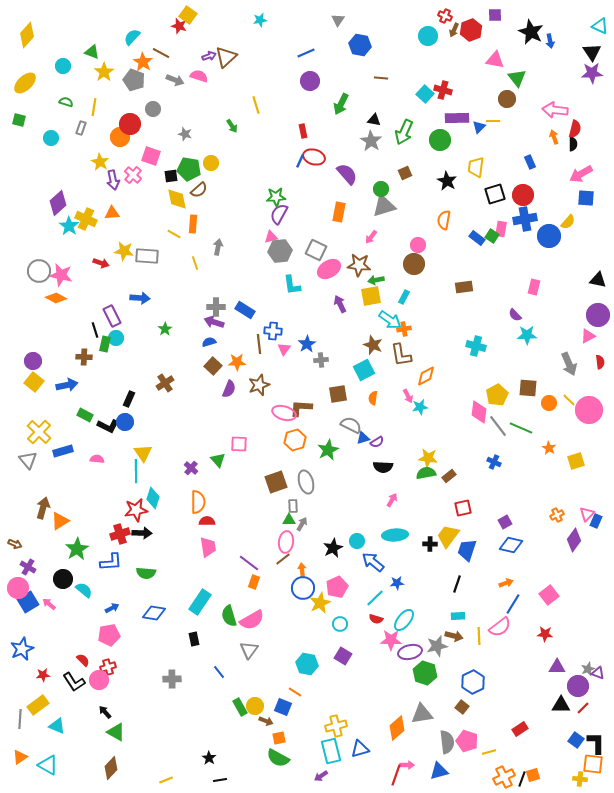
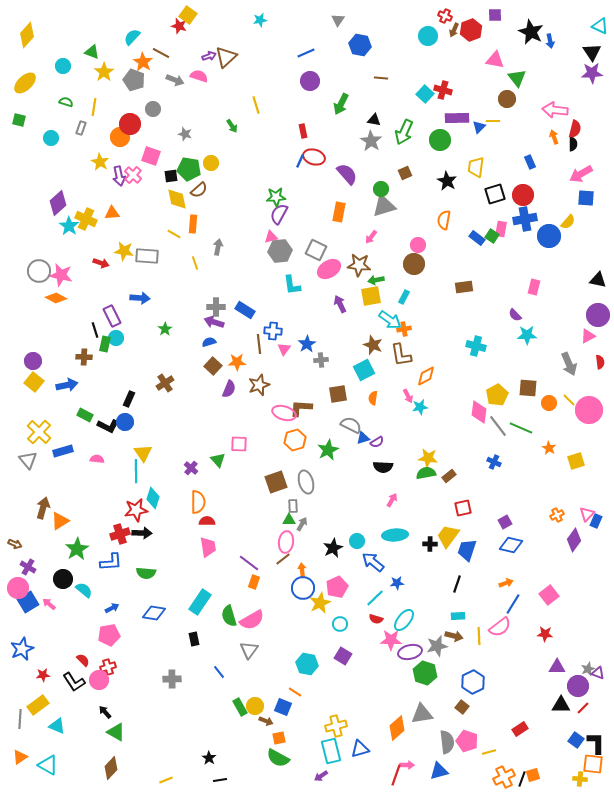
purple arrow at (113, 180): moved 6 px right, 4 px up
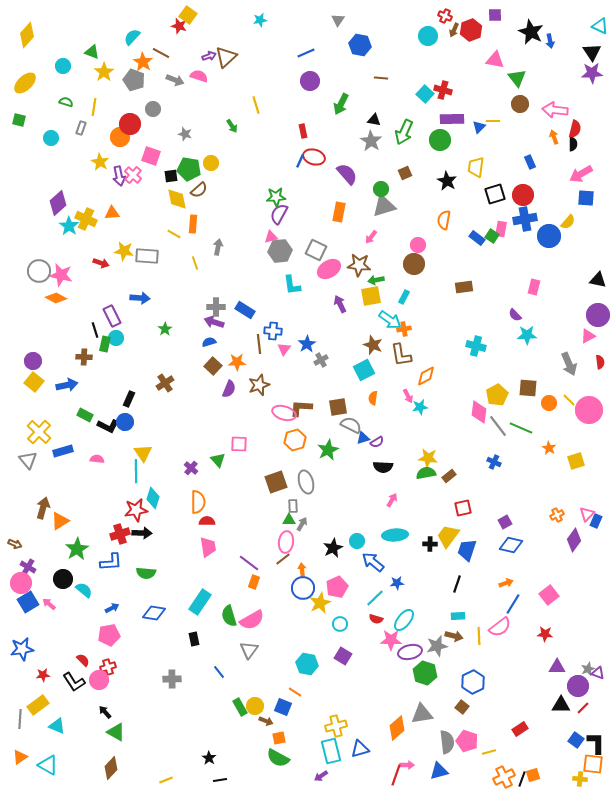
brown circle at (507, 99): moved 13 px right, 5 px down
purple rectangle at (457, 118): moved 5 px left, 1 px down
gray cross at (321, 360): rotated 24 degrees counterclockwise
brown square at (338, 394): moved 13 px down
pink circle at (18, 588): moved 3 px right, 5 px up
blue star at (22, 649): rotated 15 degrees clockwise
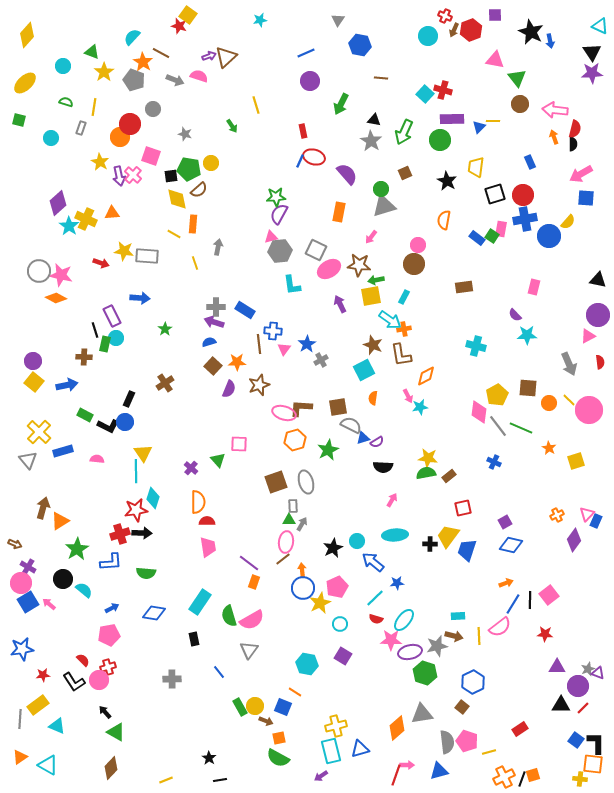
black line at (457, 584): moved 73 px right, 16 px down; rotated 18 degrees counterclockwise
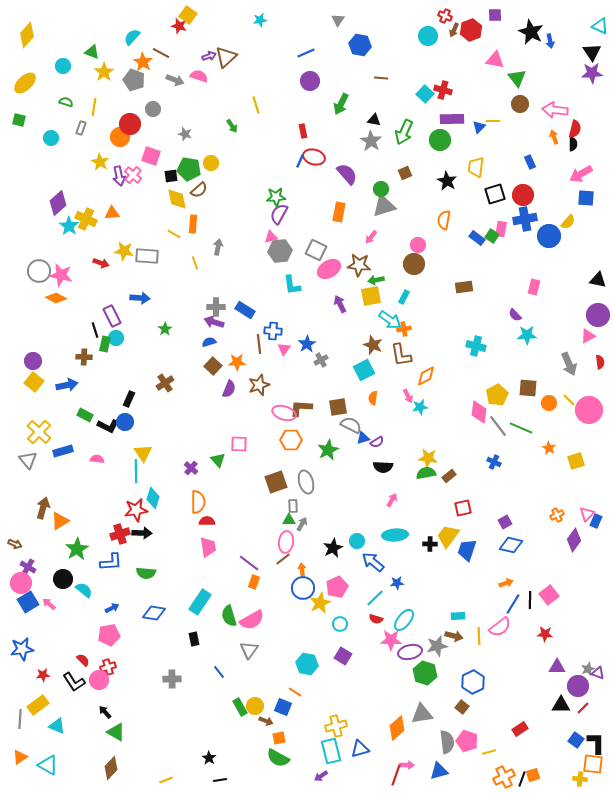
orange hexagon at (295, 440): moved 4 px left; rotated 15 degrees clockwise
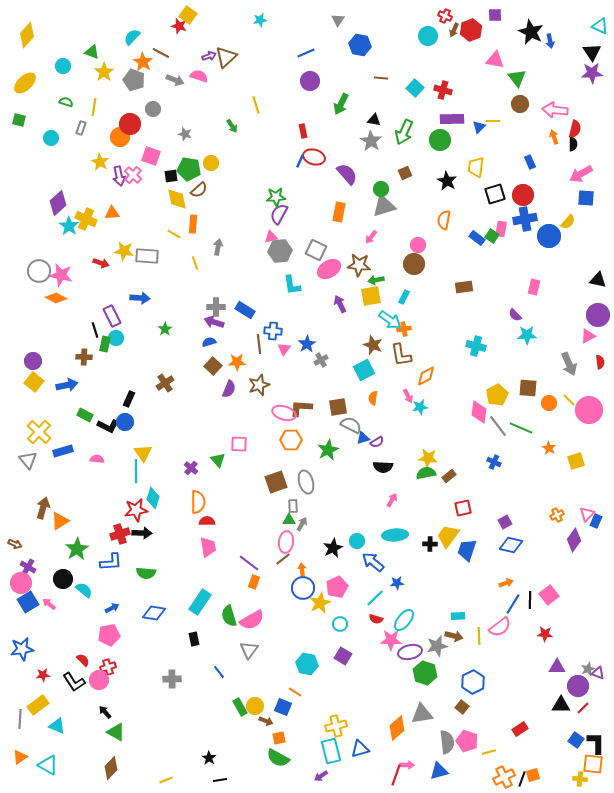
cyan square at (425, 94): moved 10 px left, 6 px up
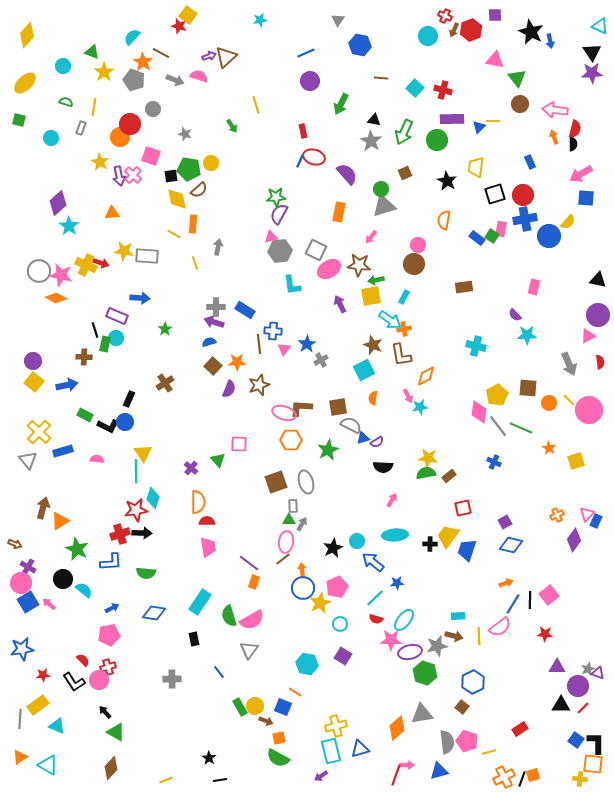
green circle at (440, 140): moved 3 px left
yellow cross at (86, 219): moved 46 px down
purple rectangle at (112, 316): moved 5 px right; rotated 40 degrees counterclockwise
green star at (77, 549): rotated 15 degrees counterclockwise
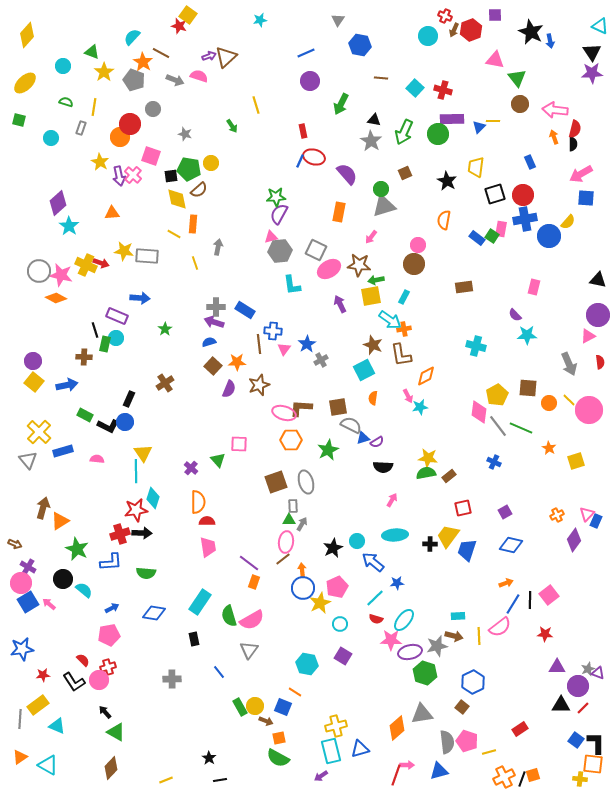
green circle at (437, 140): moved 1 px right, 6 px up
purple square at (505, 522): moved 10 px up
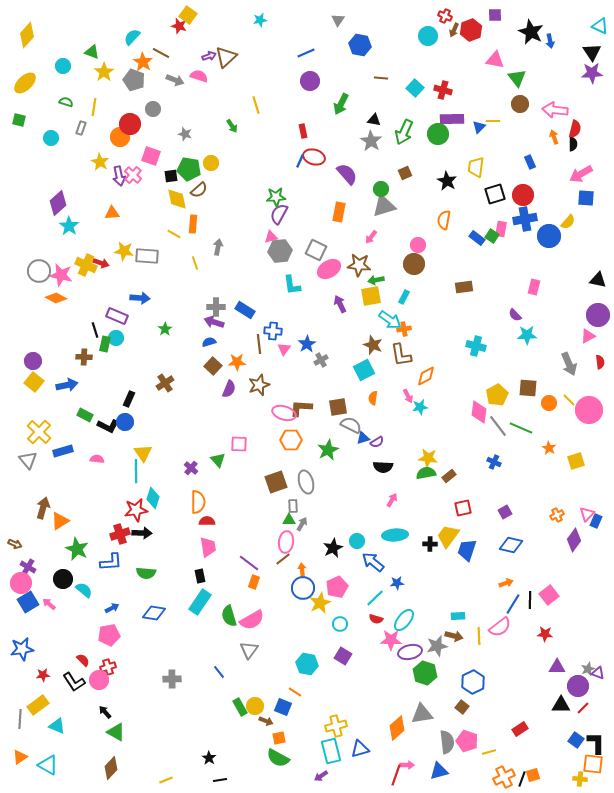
black rectangle at (194, 639): moved 6 px right, 63 px up
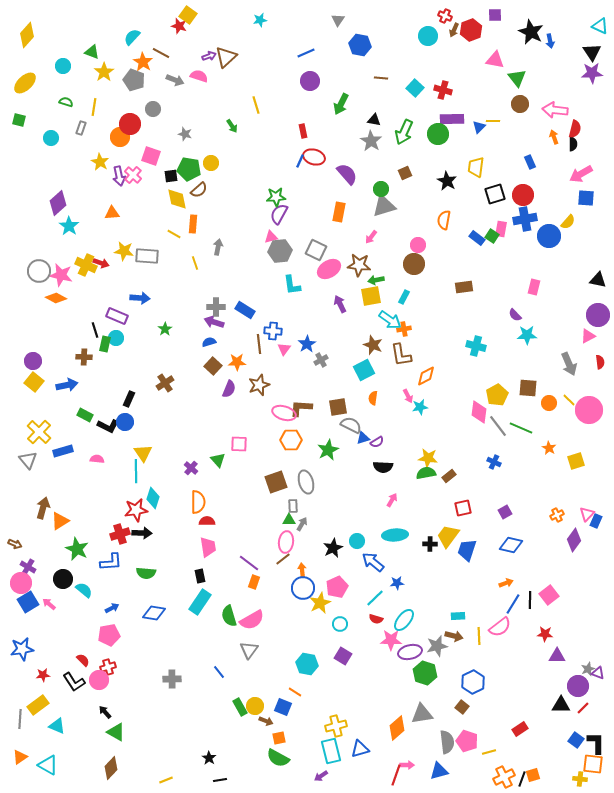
purple triangle at (557, 667): moved 11 px up
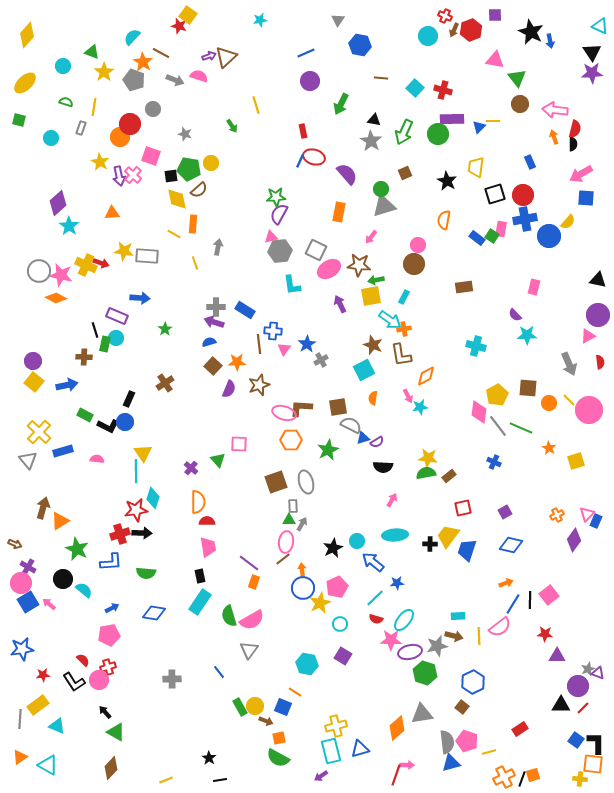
blue triangle at (439, 771): moved 12 px right, 8 px up
